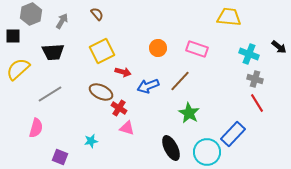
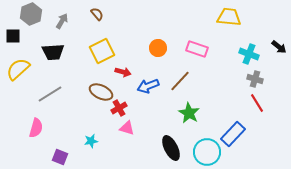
red cross: rotated 28 degrees clockwise
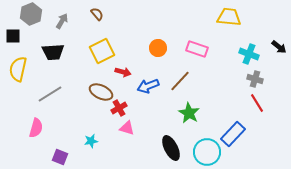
yellow semicircle: rotated 35 degrees counterclockwise
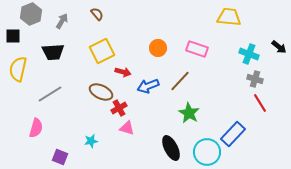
red line: moved 3 px right
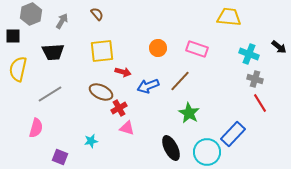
yellow square: rotated 20 degrees clockwise
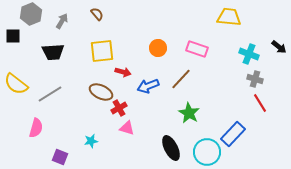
yellow semicircle: moved 2 px left, 15 px down; rotated 65 degrees counterclockwise
brown line: moved 1 px right, 2 px up
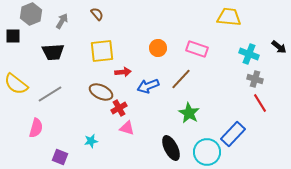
red arrow: rotated 21 degrees counterclockwise
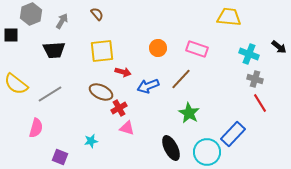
black square: moved 2 px left, 1 px up
black trapezoid: moved 1 px right, 2 px up
red arrow: rotated 21 degrees clockwise
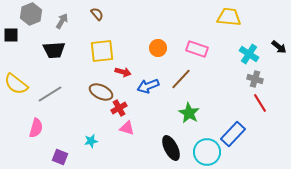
cyan cross: rotated 12 degrees clockwise
